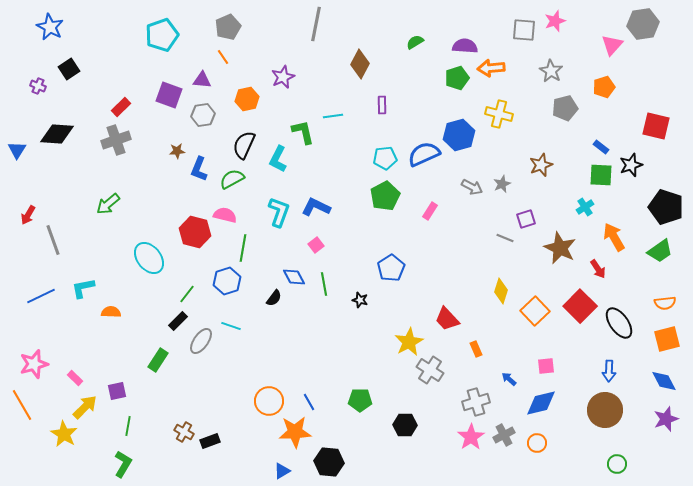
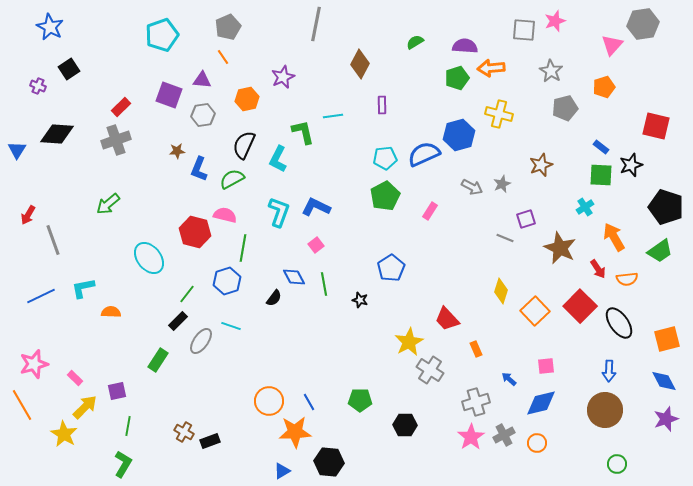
orange semicircle at (665, 303): moved 38 px left, 24 px up
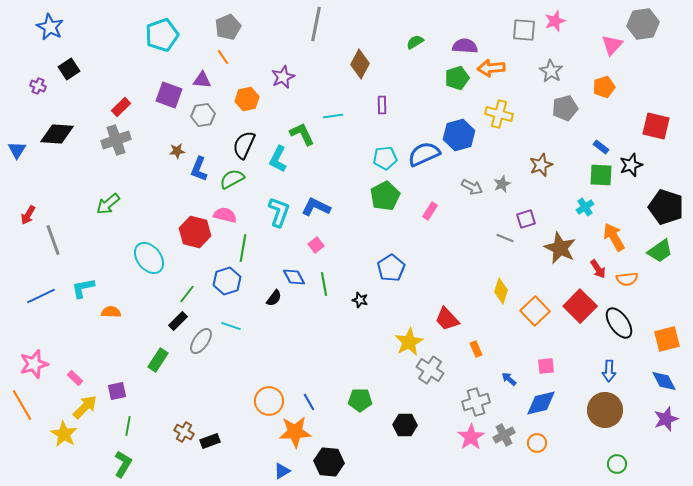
green L-shape at (303, 132): moved 1 px left, 2 px down; rotated 12 degrees counterclockwise
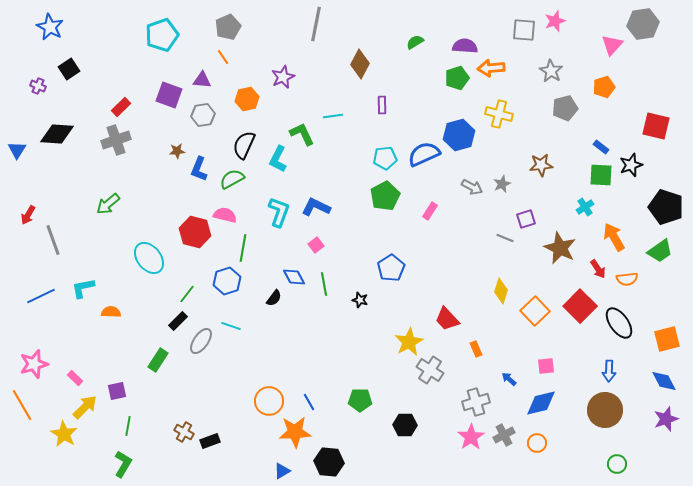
brown star at (541, 165): rotated 15 degrees clockwise
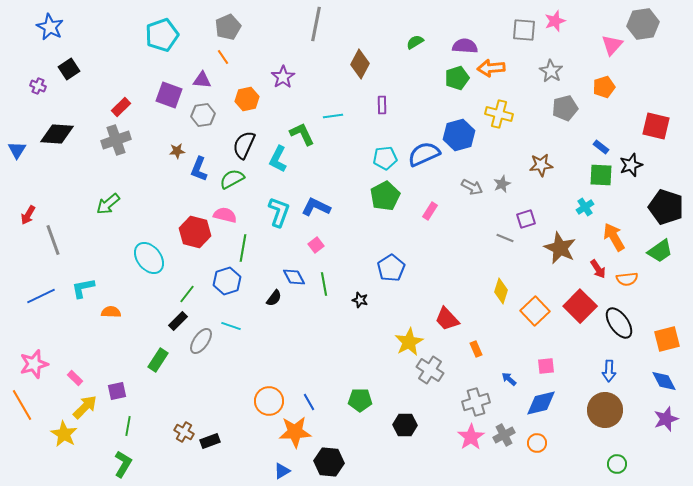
purple star at (283, 77): rotated 10 degrees counterclockwise
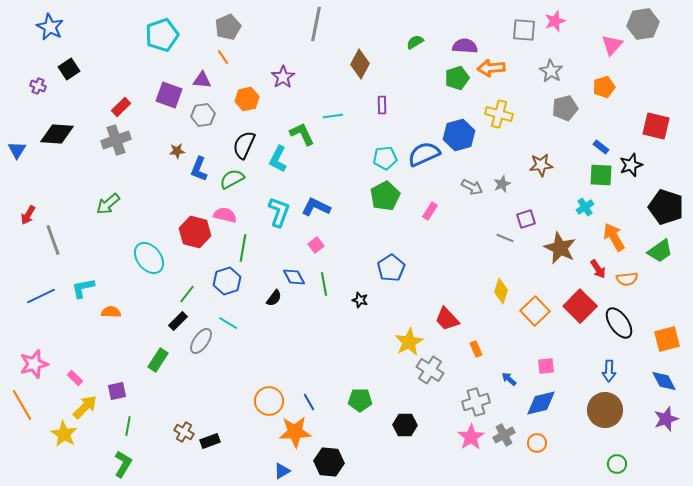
cyan line at (231, 326): moved 3 px left, 3 px up; rotated 12 degrees clockwise
